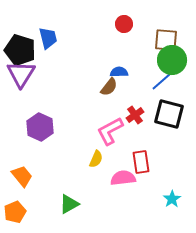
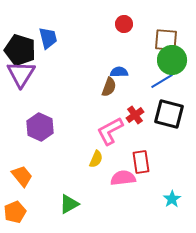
blue line: rotated 10 degrees clockwise
brown semicircle: rotated 18 degrees counterclockwise
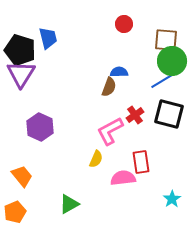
green circle: moved 1 px down
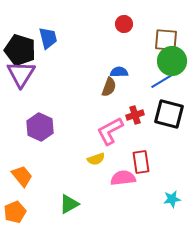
red cross: rotated 18 degrees clockwise
yellow semicircle: rotated 48 degrees clockwise
cyan star: rotated 24 degrees clockwise
